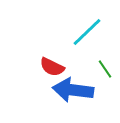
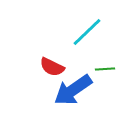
green line: rotated 60 degrees counterclockwise
blue arrow: rotated 42 degrees counterclockwise
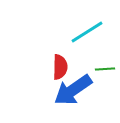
cyan line: rotated 12 degrees clockwise
red semicircle: moved 8 px right; rotated 115 degrees counterclockwise
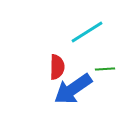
red semicircle: moved 3 px left
blue arrow: moved 1 px up
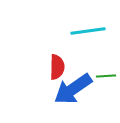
cyan line: moved 1 px right, 1 px up; rotated 24 degrees clockwise
green line: moved 1 px right, 7 px down
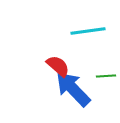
red semicircle: moved 1 px right, 1 px up; rotated 50 degrees counterclockwise
blue arrow: rotated 81 degrees clockwise
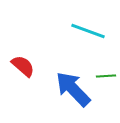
cyan line: rotated 28 degrees clockwise
red semicircle: moved 35 px left
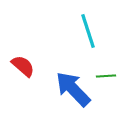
cyan line: rotated 52 degrees clockwise
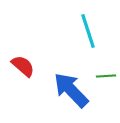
blue arrow: moved 2 px left, 1 px down
